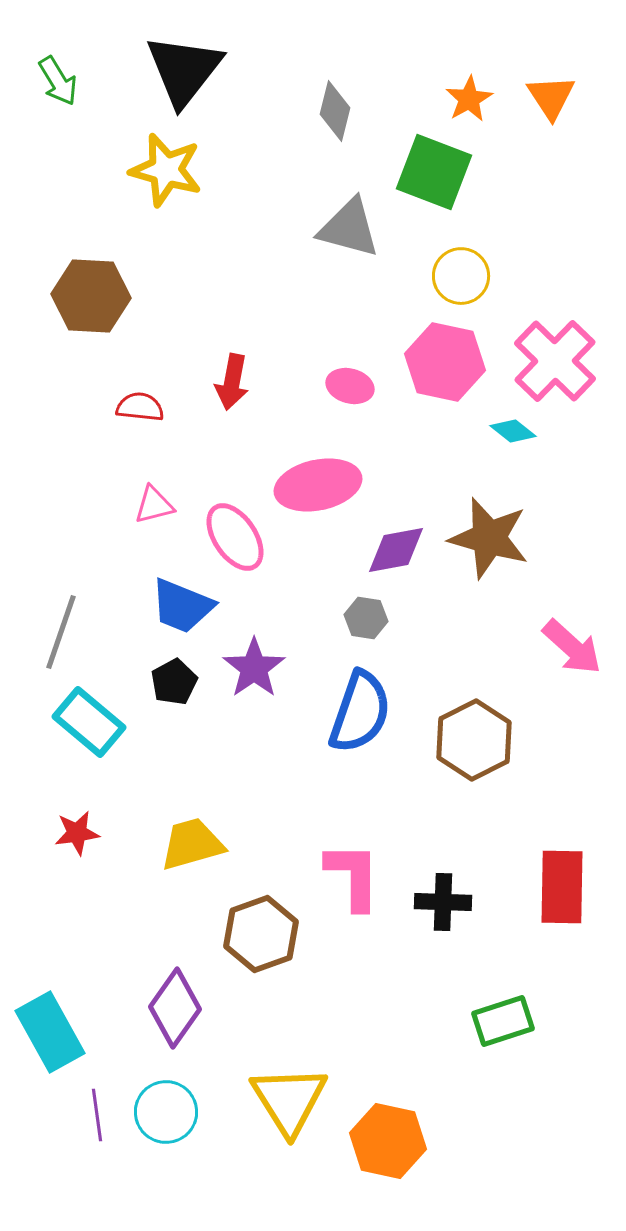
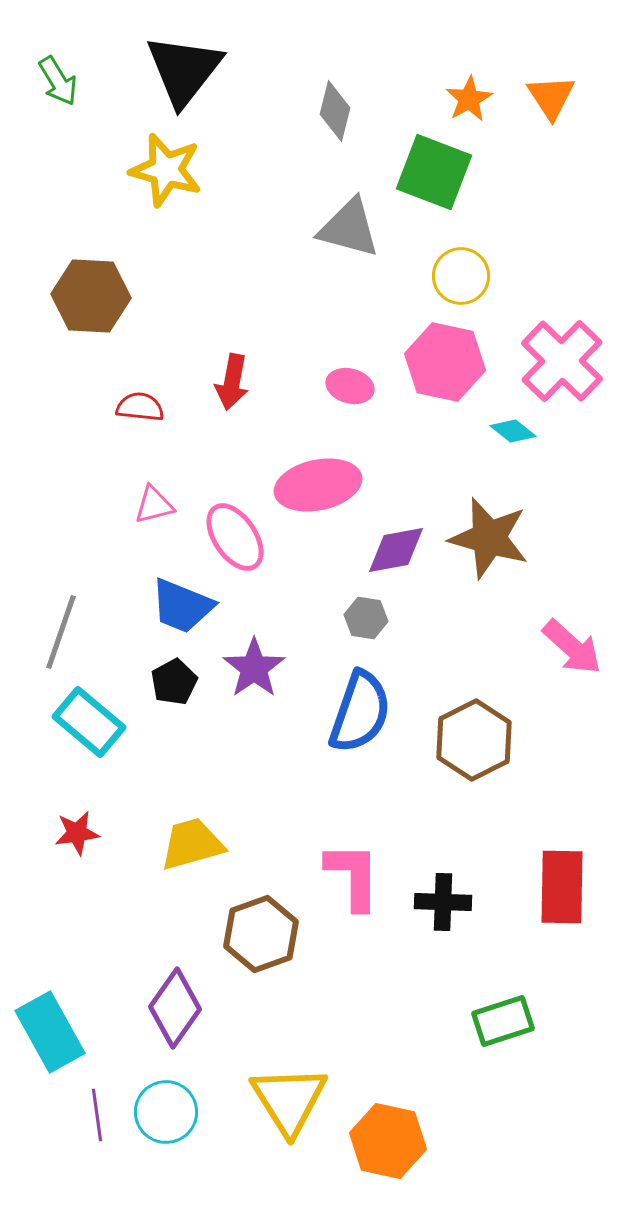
pink cross at (555, 361): moved 7 px right
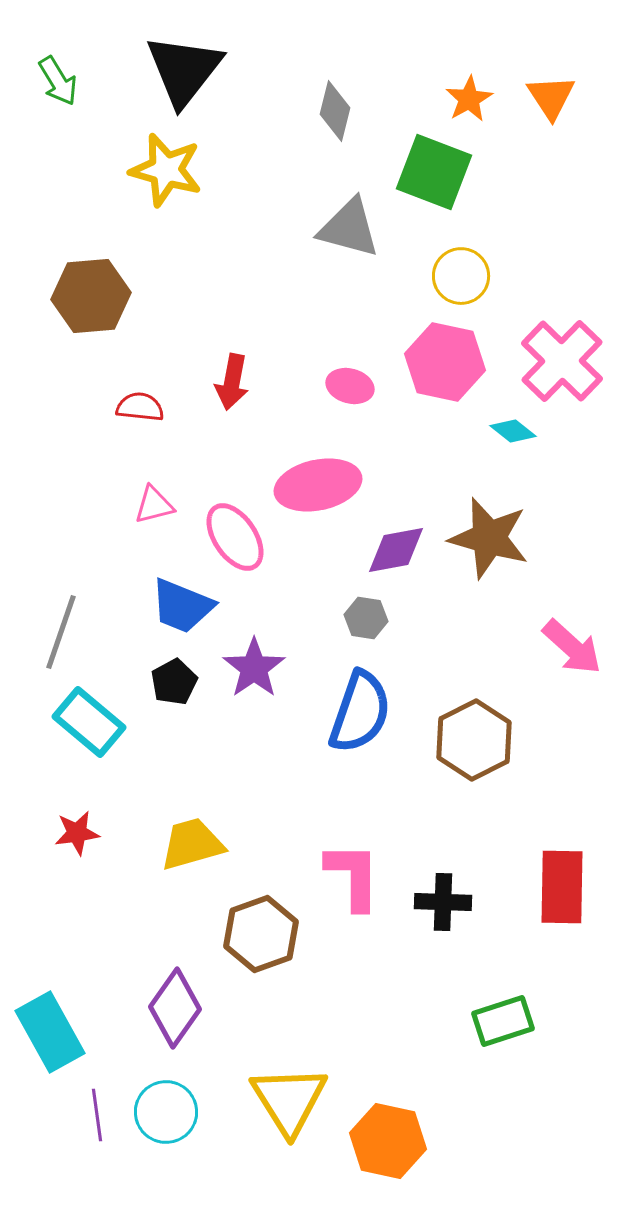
brown hexagon at (91, 296): rotated 8 degrees counterclockwise
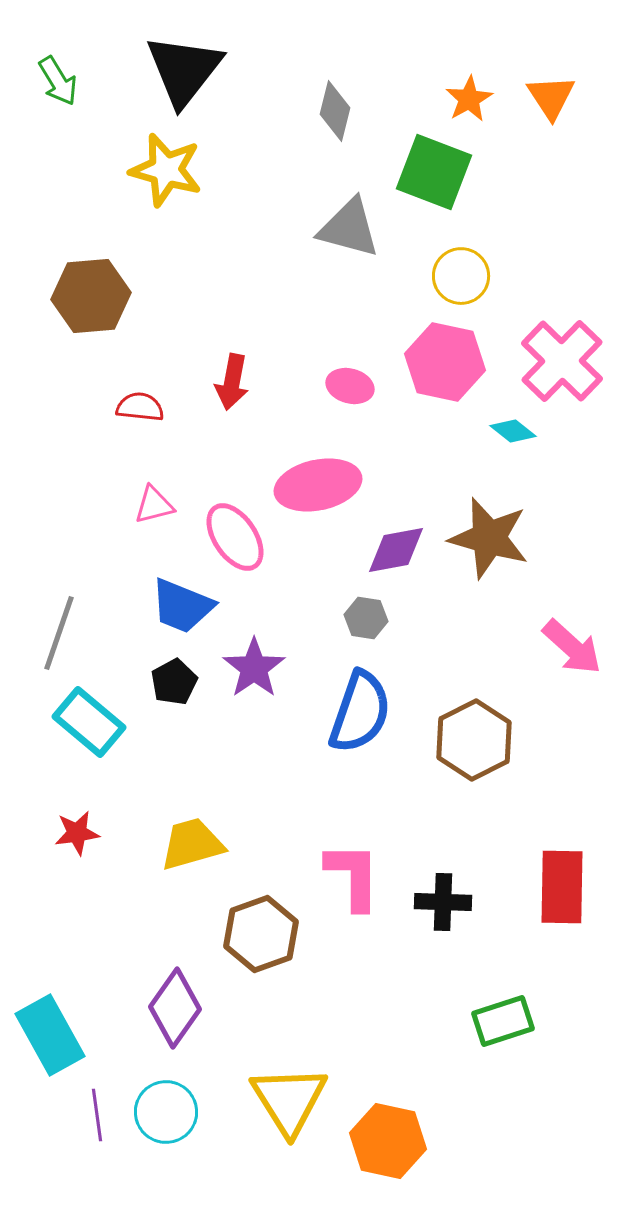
gray line at (61, 632): moved 2 px left, 1 px down
cyan rectangle at (50, 1032): moved 3 px down
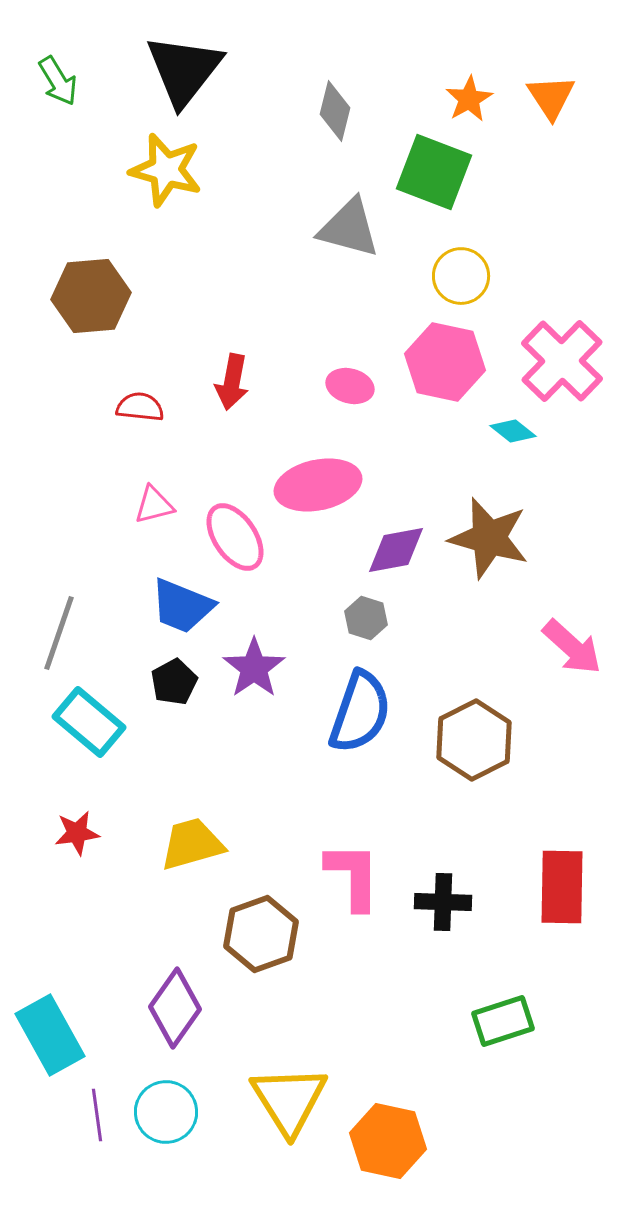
gray hexagon at (366, 618): rotated 9 degrees clockwise
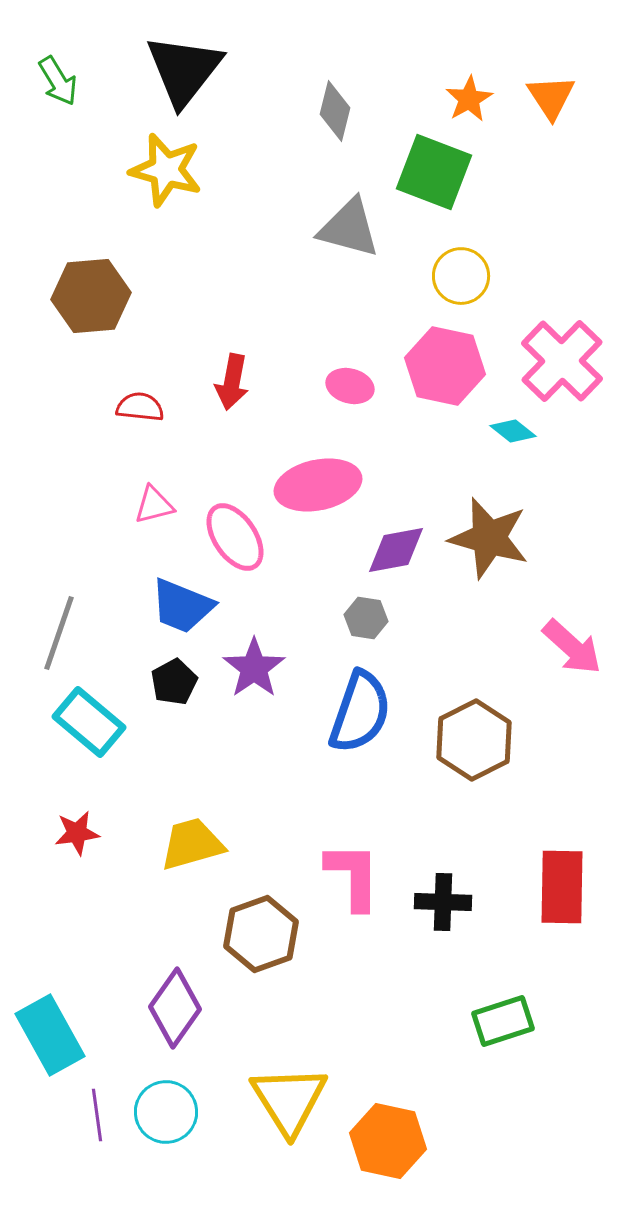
pink hexagon at (445, 362): moved 4 px down
gray hexagon at (366, 618): rotated 9 degrees counterclockwise
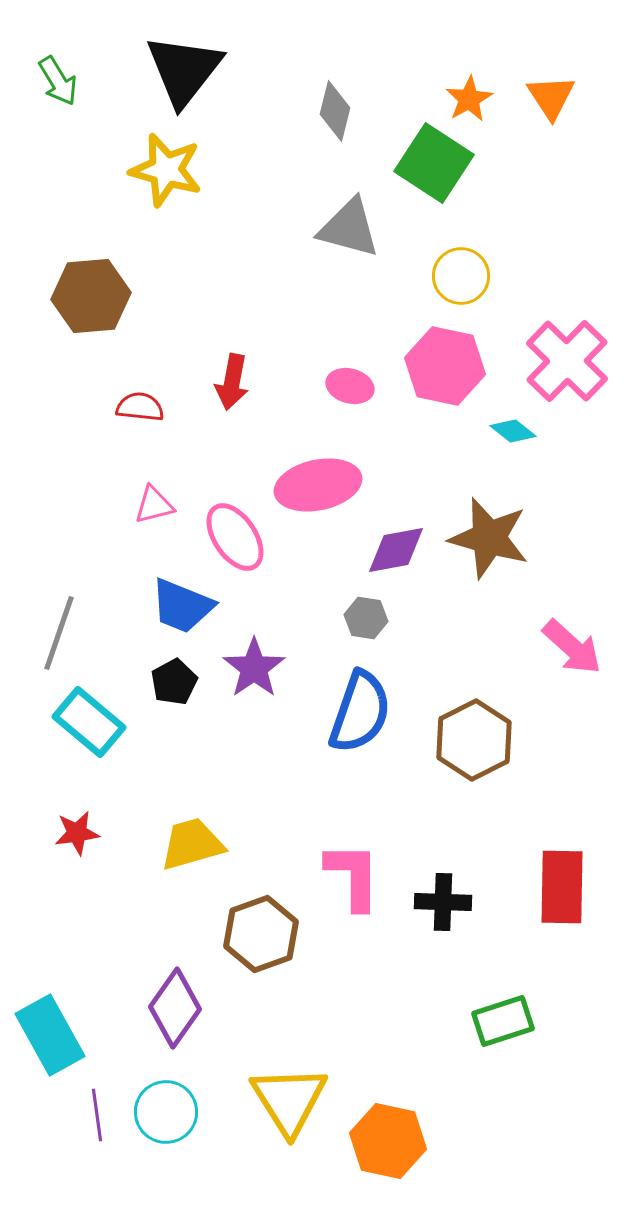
green square at (434, 172): moved 9 px up; rotated 12 degrees clockwise
pink cross at (562, 361): moved 5 px right
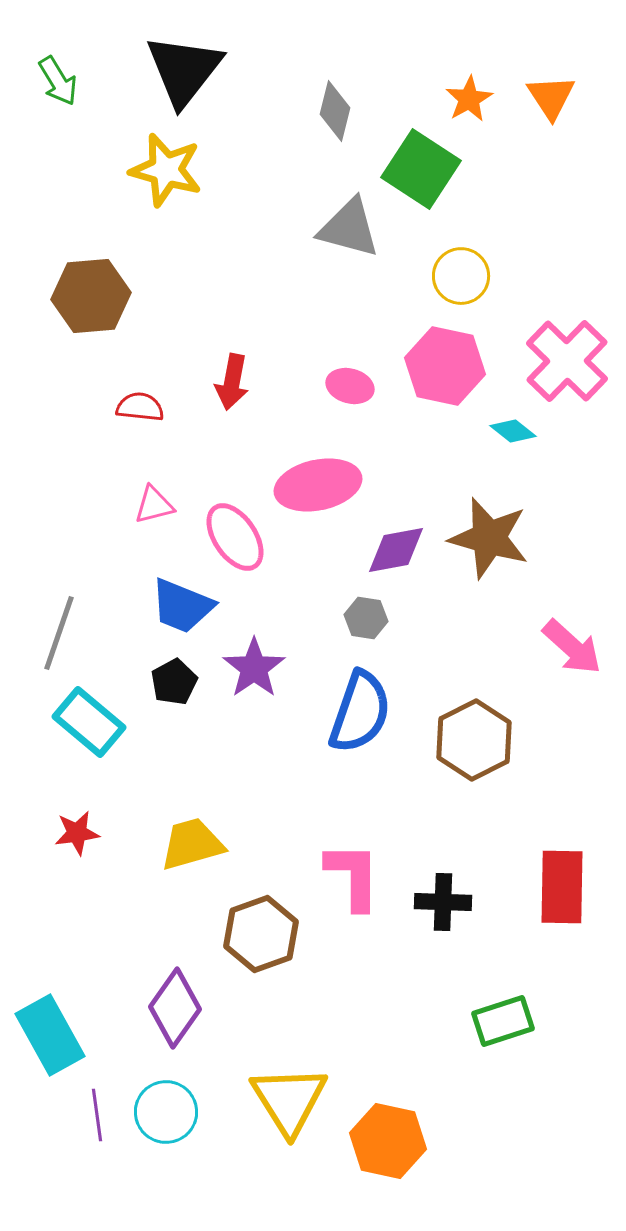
green square at (434, 163): moved 13 px left, 6 px down
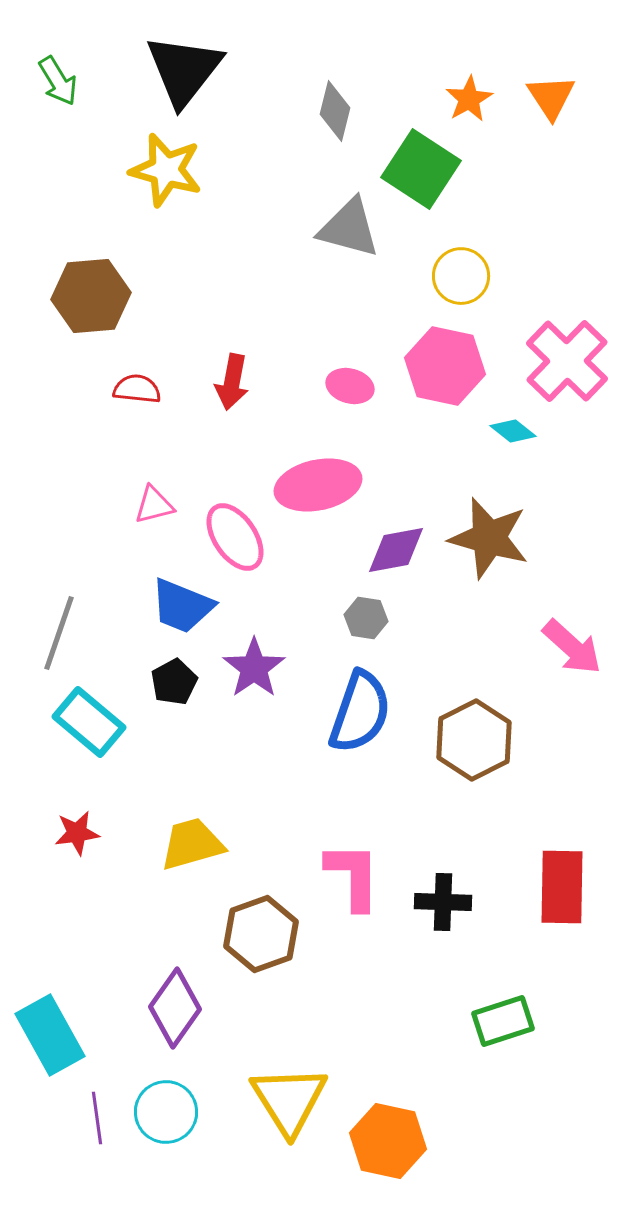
red semicircle at (140, 407): moved 3 px left, 18 px up
purple line at (97, 1115): moved 3 px down
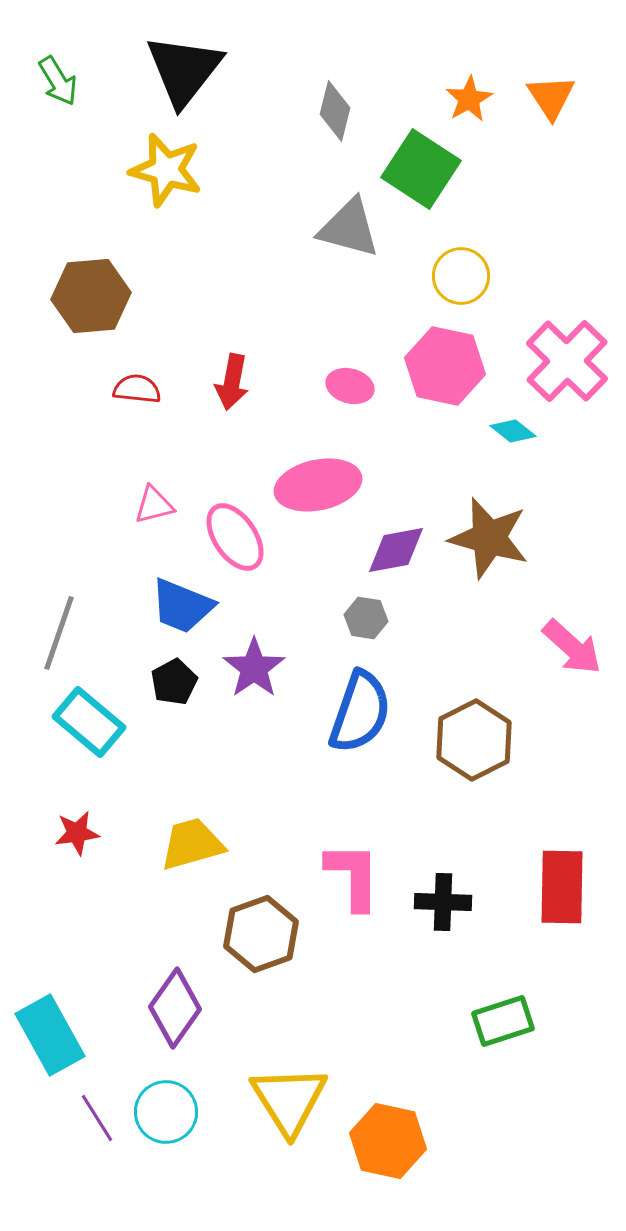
purple line at (97, 1118): rotated 24 degrees counterclockwise
